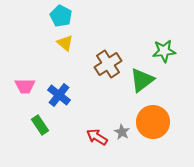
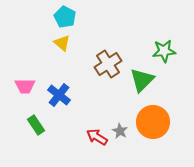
cyan pentagon: moved 4 px right, 1 px down
yellow triangle: moved 3 px left
green triangle: rotated 8 degrees counterclockwise
green rectangle: moved 4 px left
gray star: moved 2 px left, 1 px up
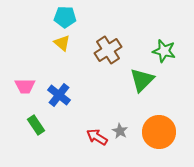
cyan pentagon: rotated 25 degrees counterclockwise
green star: rotated 20 degrees clockwise
brown cross: moved 14 px up
orange circle: moved 6 px right, 10 px down
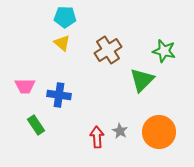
blue cross: rotated 30 degrees counterclockwise
red arrow: rotated 55 degrees clockwise
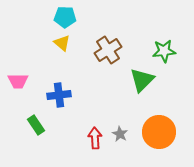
green star: rotated 20 degrees counterclockwise
pink trapezoid: moved 7 px left, 5 px up
blue cross: rotated 15 degrees counterclockwise
gray star: moved 3 px down
red arrow: moved 2 px left, 1 px down
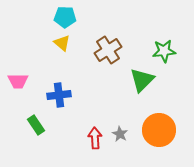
orange circle: moved 2 px up
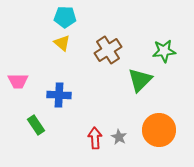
green triangle: moved 2 px left
blue cross: rotated 10 degrees clockwise
gray star: moved 1 px left, 3 px down
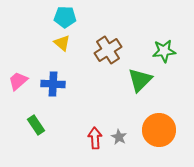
pink trapezoid: rotated 140 degrees clockwise
blue cross: moved 6 px left, 11 px up
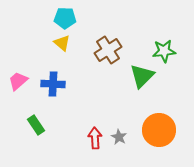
cyan pentagon: moved 1 px down
green triangle: moved 2 px right, 4 px up
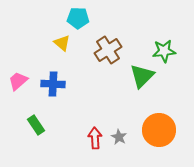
cyan pentagon: moved 13 px right
